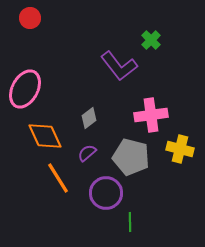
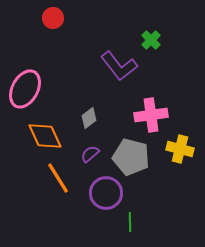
red circle: moved 23 px right
purple semicircle: moved 3 px right, 1 px down
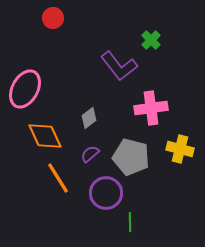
pink cross: moved 7 px up
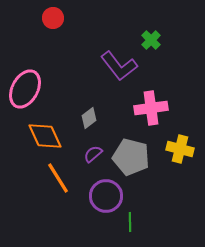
purple semicircle: moved 3 px right
purple circle: moved 3 px down
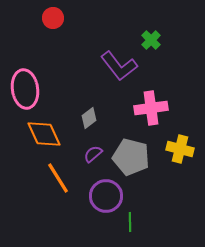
pink ellipse: rotated 36 degrees counterclockwise
orange diamond: moved 1 px left, 2 px up
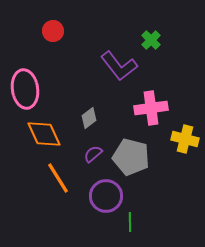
red circle: moved 13 px down
yellow cross: moved 5 px right, 10 px up
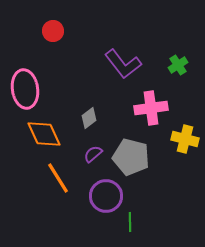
green cross: moved 27 px right, 25 px down; rotated 12 degrees clockwise
purple L-shape: moved 4 px right, 2 px up
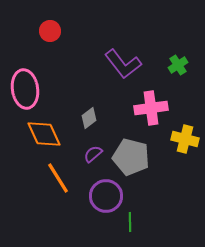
red circle: moved 3 px left
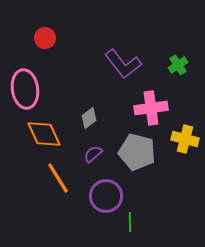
red circle: moved 5 px left, 7 px down
gray pentagon: moved 6 px right, 5 px up
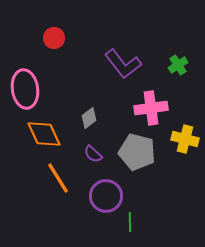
red circle: moved 9 px right
purple semicircle: rotated 96 degrees counterclockwise
